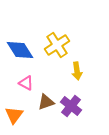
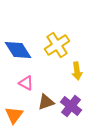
blue diamond: moved 2 px left
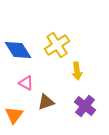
purple cross: moved 14 px right
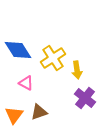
yellow cross: moved 4 px left, 13 px down
yellow arrow: moved 1 px up
brown triangle: moved 7 px left, 10 px down
purple cross: moved 8 px up
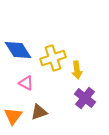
yellow cross: rotated 15 degrees clockwise
orange triangle: moved 1 px left, 1 px down
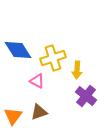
yellow arrow: rotated 12 degrees clockwise
pink triangle: moved 11 px right, 2 px up
purple cross: moved 1 px right, 2 px up
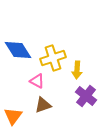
brown triangle: moved 4 px right, 7 px up
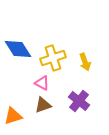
blue diamond: moved 1 px up
yellow arrow: moved 8 px right, 8 px up; rotated 24 degrees counterclockwise
pink triangle: moved 5 px right, 2 px down
purple cross: moved 7 px left, 5 px down
orange triangle: rotated 36 degrees clockwise
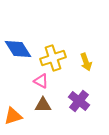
yellow arrow: moved 1 px right
pink triangle: moved 1 px left, 2 px up
brown triangle: rotated 18 degrees clockwise
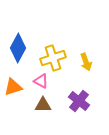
blue diamond: moved 1 px up; rotated 60 degrees clockwise
orange triangle: moved 29 px up
